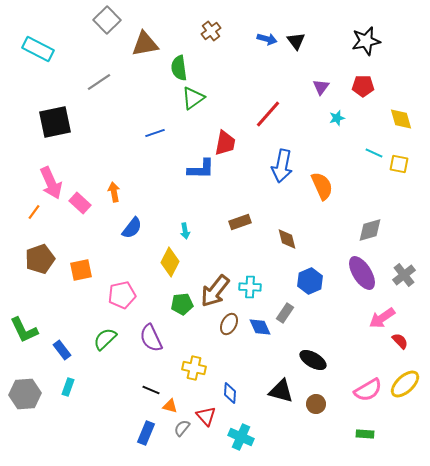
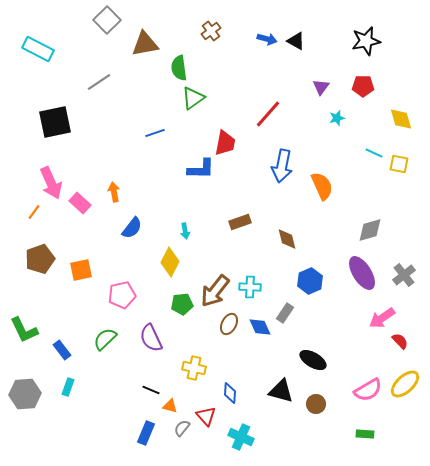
black triangle at (296, 41): rotated 24 degrees counterclockwise
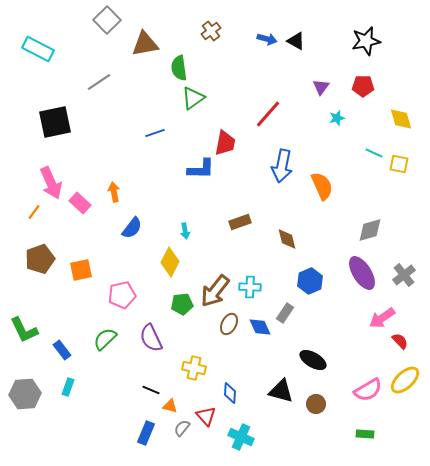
yellow ellipse at (405, 384): moved 4 px up
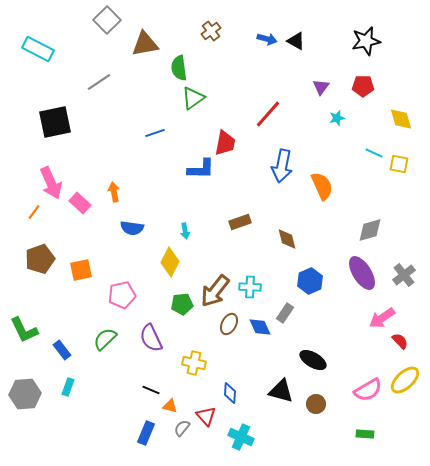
blue semicircle at (132, 228): rotated 60 degrees clockwise
yellow cross at (194, 368): moved 5 px up
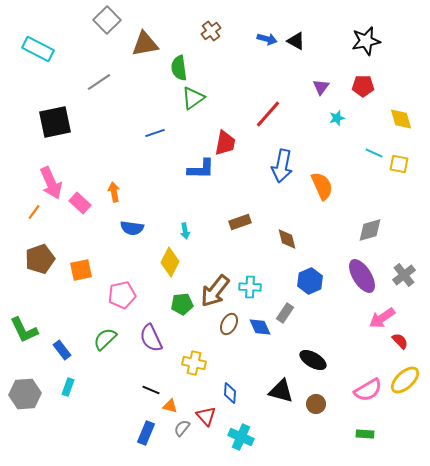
purple ellipse at (362, 273): moved 3 px down
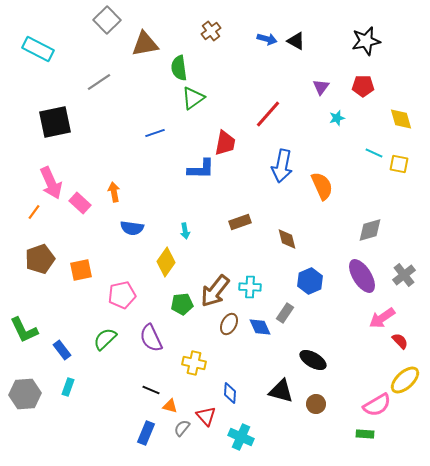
yellow diamond at (170, 262): moved 4 px left; rotated 8 degrees clockwise
pink semicircle at (368, 390): moved 9 px right, 15 px down
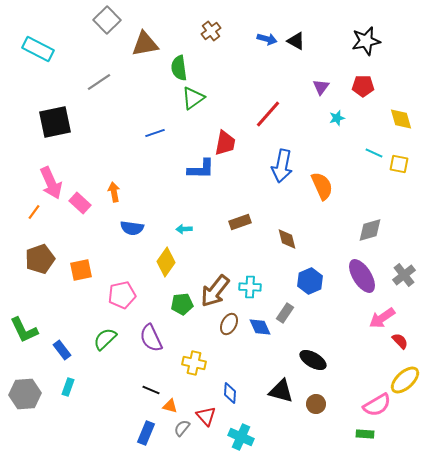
cyan arrow at (185, 231): moved 1 px left, 2 px up; rotated 98 degrees clockwise
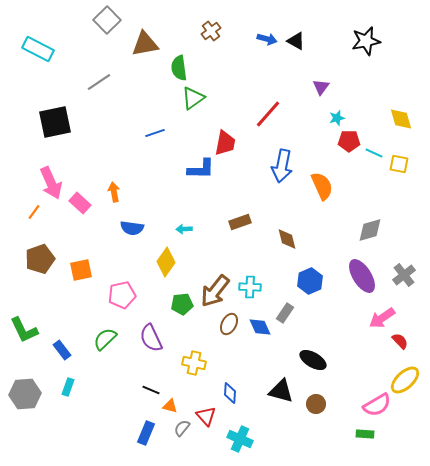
red pentagon at (363, 86): moved 14 px left, 55 px down
cyan cross at (241, 437): moved 1 px left, 2 px down
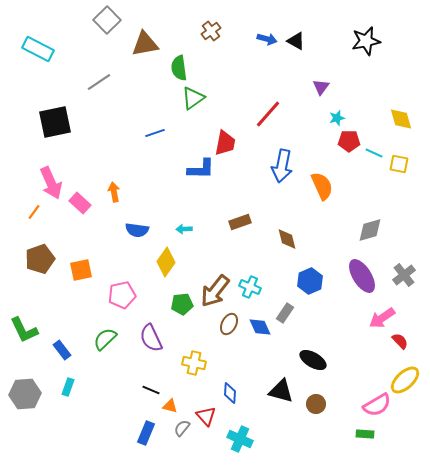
blue semicircle at (132, 228): moved 5 px right, 2 px down
cyan cross at (250, 287): rotated 20 degrees clockwise
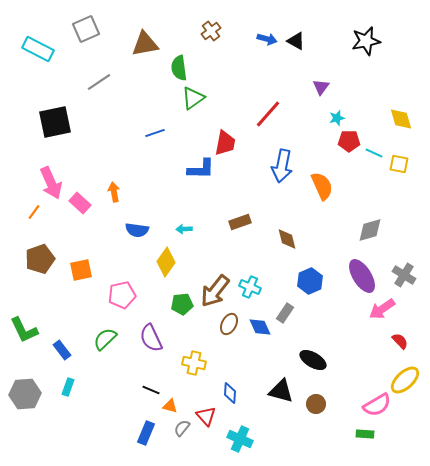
gray square at (107, 20): moved 21 px left, 9 px down; rotated 20 degrees clockwise
gray cross at (404, 275): rotated 20 degrees counterclockwise
pink arrow at (382, 318): moved 9 px up
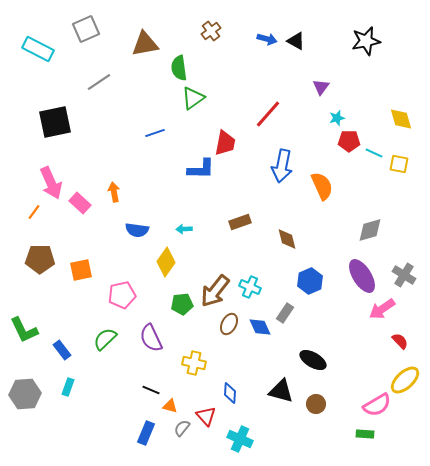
brown pentagon at (40, 259): rotated 20 degrees clockwise
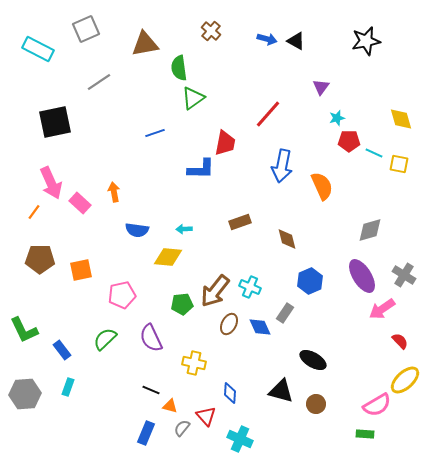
brown cross at (211, 31): rotated 12 degrees counterclockwise
yellow diamond at (166, 262): moved 2 px right, 5 px up; rotated 60 degrees clockwise
